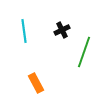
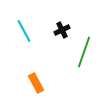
cyan line: rotated 20 degrees counterclockwise
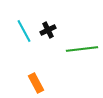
black cross: moved 14 px left
green line: moved 2 px left, 3 px up; rotated 64 degrees clockwise
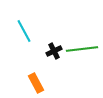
black cross: moved 6 px right, 21 px down
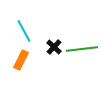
black cross: moved 4 px up; rotated 21 degrees counterclockwise
orange rectangle: moved 15 px left, 23 px up; rotated 54 degrees clockwise
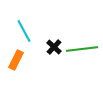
orange rectangle: moved 5 px left
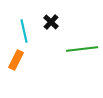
cyan line: rotated 15 degrees clockwise
black cross: moved 3 px left, 25 px up
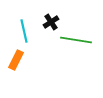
black cross: rotated 14 degrees clockwise
green line: moved 6 px left, 9 px up; rotated 16 degrees clockwise
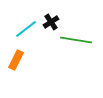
cyan line: moved 2 px right, 2 px up; rotated 65 degrees clockwise
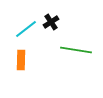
green line: moved 10 px down
orange rectangle: moved 5 px right; rotated 24 degrees counterclockwise
